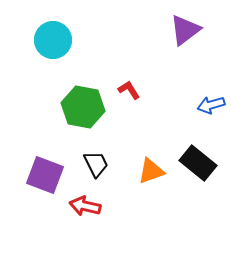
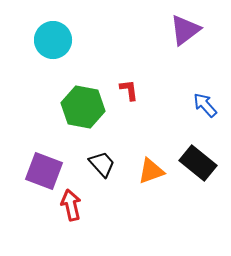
red L-shape: rotated 25 degrees clockwise
blue arrow: moved 6 px left; rotated 64 degrees clockwise
black trapezoid: moved 6 px right; rotated 16 degrees counterclockwise
purple square: moved 1 px left, 4 px up
red arrow: moved 14 px left, 1 px up; rotated 64 degrees clockwise
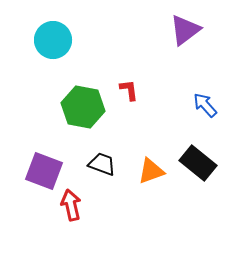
black trapezoid: rotated 28 degrees counterclockwise
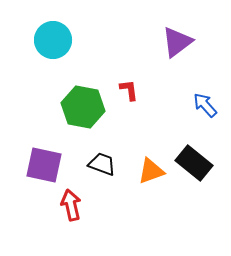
purple triangle: moved 8 px left, 12 px down
black rectangle: moved 4 px left
purple square: moved 6 px up; rotated 9 degrees counterclockwise
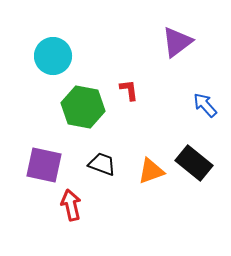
cyan circle: moved 16 px down
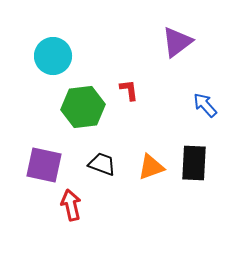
green hexagon: rotated 18 degrees counterclockwise
black rectangle: rotated 54 degrees clockwise
orange triangle: moved 4 px up
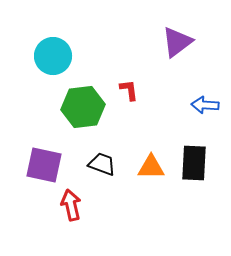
blue arrow: rotated 44 degrees counterclockwise
orange triangle: rotated 20 degrees clockwise
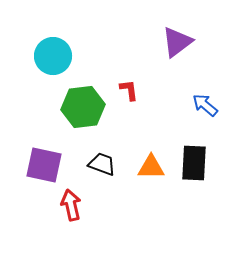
blue arrow: rotated 36 degrees clockwise
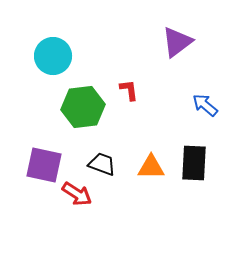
red arrow: moved 6 px right, 11 px up; rotated 136 degrees clockwise
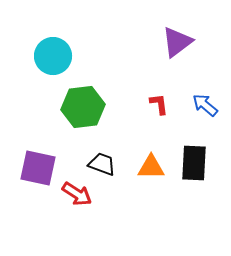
red L-shape: moved 30 px right, 14 px down
purple square: moved 6 px left, 3 px down
